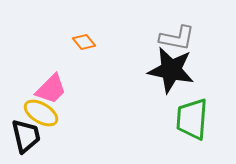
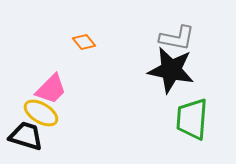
black trapezoid: rotated 60 degrees counterclockwise
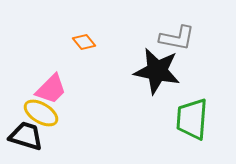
black star: moved 14 px left, 1 px down
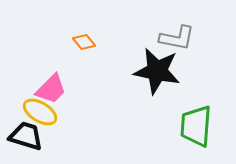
yellow ellipse: moved 1 px left, 1 px up
green trapezoid: moved 4 px right, 7 px down
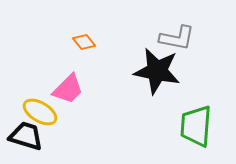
pink trapezoid: moved 17 px right
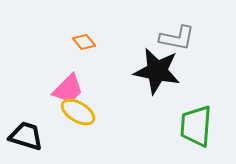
yellow ellipse: moved 38 px right
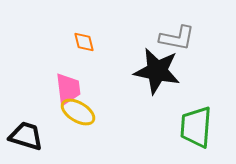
orange diamond: rotated 25 degrees clockwise
pink trapezoid: rotated 52 degrees counterclockwise
green trapezoid: moved 1 px down
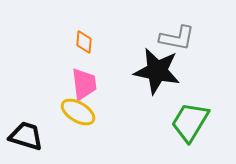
orange diamond: rotated 20 degrees clockwise
pink trapezoid: moved 16 px right, 5 px up
green trapezoid: moved 6 px left, 5 px up; rotated 27 degrees clockwise
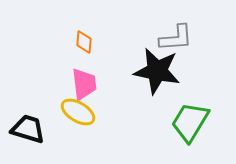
gray L-shape: moved 1 px left; rotated 15 degrees counterclockwise
black trapezoid: moved 2 px right, 7 px up
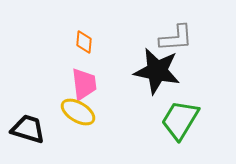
green trapezoid: moved 10 px left, 2 px up
